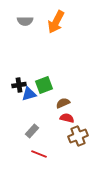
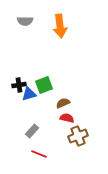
orange arrow: moved 4 px right, 4 px down; rotated 35 degrees counterclockwise
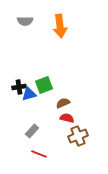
black cross: moved 2 px down
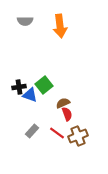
green square: rotated 18 degrees counterclockwise
blue triangle: moved 1 px right, 1 px down; rotated 35 degrees clockwise
red semicircle: moved 4 px up; rotated 56 degrees clockwise
red line: moved 18 px right, 21 px up; rotated 14 degrees clockwise
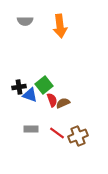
red semicircle: moved 15 px left, 14 px up
gray rectangle: moved 1 px left, 2 px up; rotated 48 degrees clockwise
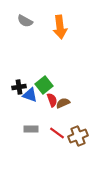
gray semicircle: rotated 28 degrees clockwise
orange arrow: moved 1 px down
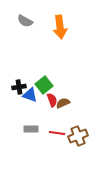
red line: rotated 28 degrees counterclockwise
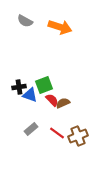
orange arrow: rotated 65 degrees counterclockwise
green square: rotated 18 degrees clockwise
red semicircle: rotated 24 degrees counterclockwise
gray rectangle: rotated 40 degrees counterclockwise
red line: rotated 28 degrees clockwise
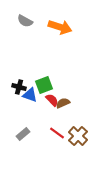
black cross: rotated 24 degrees clockwise
gray rectangle: moved 8 px left, 5 px down
brown cross: rotated 24 degrees counterclockwise
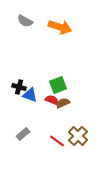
green square: moved 14 px right
red semicircle: rotated 24 degrees counterclockwise
red line: moved 8 px down
